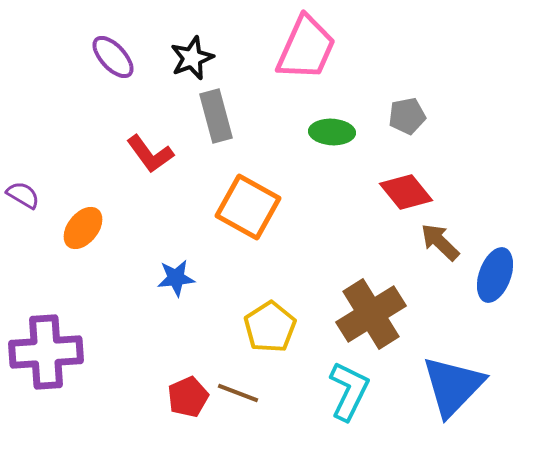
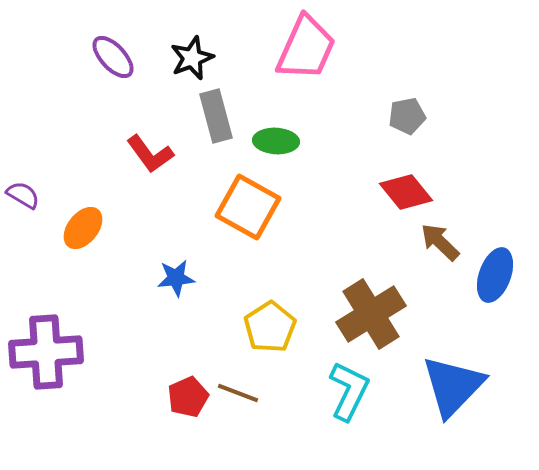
green ellipse: moved 56 px left, 9 px down
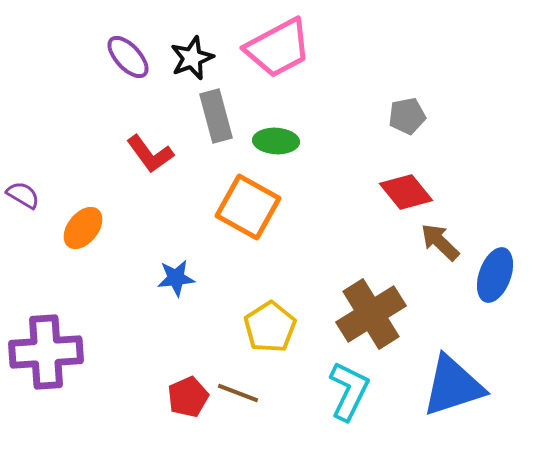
pink trapezoid: moved 28 px left; rotated 38 degrees clockwise
purple ellipse: moved 15 px right
blue triangle: rotated 28 degrees clockwise
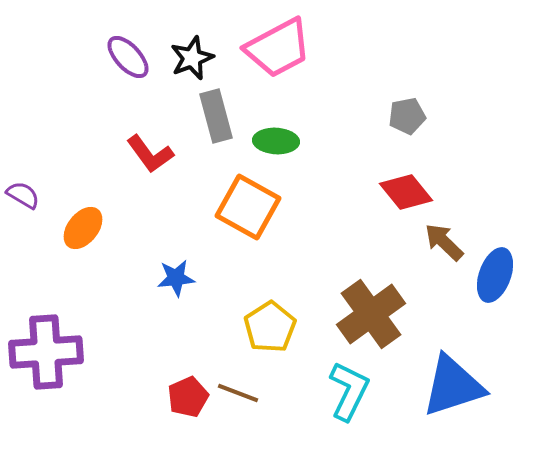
brown arrow: moved 4 px right
brown cross: rotated 4 degrees counterclockwise
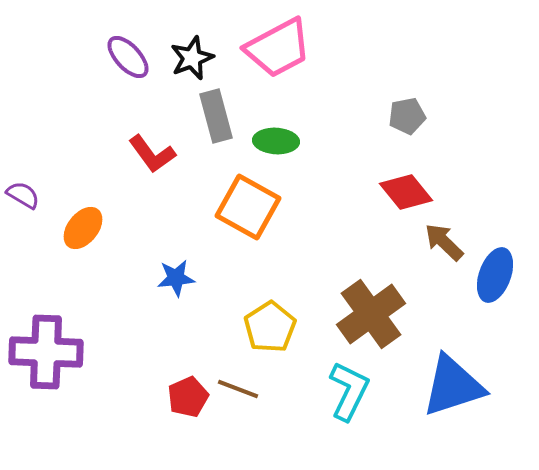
red L-shape: moved 2 px right
purple cross: rotated 6 degrees clockwise
brown line: moved 4 px up
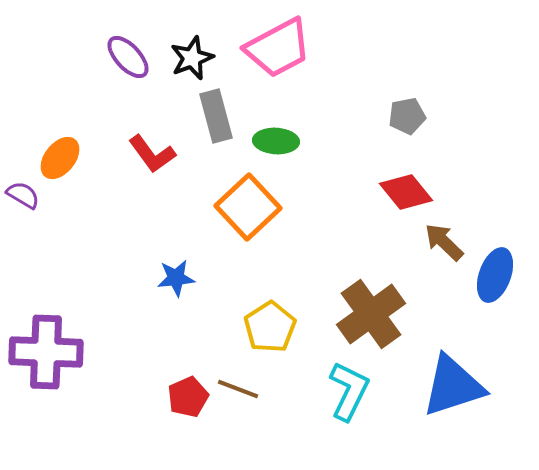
orange square: rotated 18 degrees clockwise
orange ellipse: moved 23 px left, 70 px up
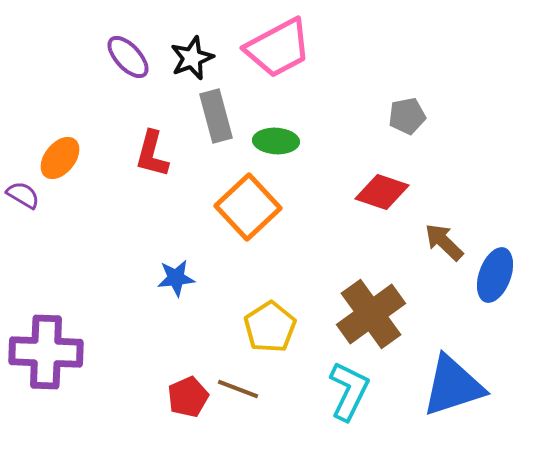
red L-shape: rotated 51 degrees clockwise
red diamond: moved 24 px left; rotated 32 degrees counterclockwise
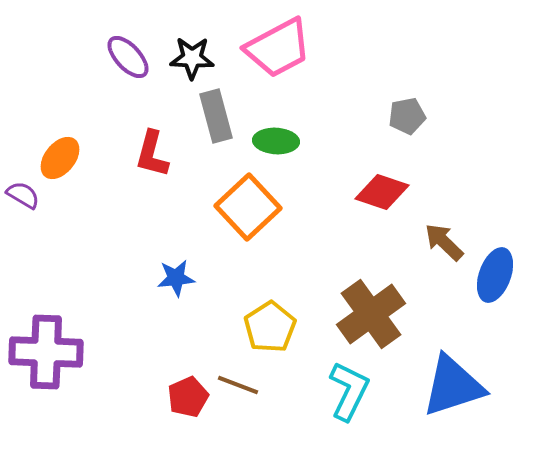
black star: rotated 24 degrees clockwise
brown line: moved 4 px up
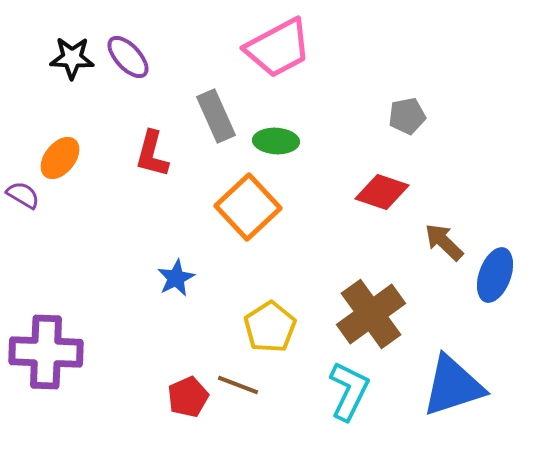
black star: moved 120 px left
gray rectangle: rotated 9 degrees counterclockwise
blue star: rotated 21 degrees counterclockwise
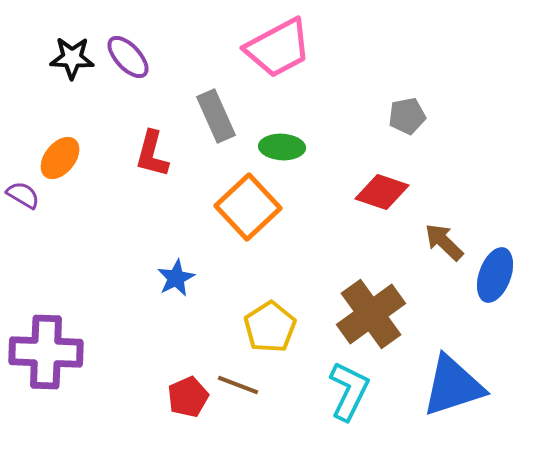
green ellipse: moved 6 px right, 6 px down
